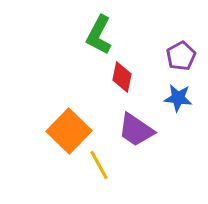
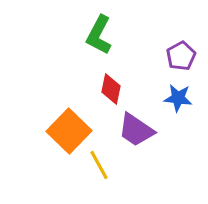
red diamond: moved 11 px left, 12 px down
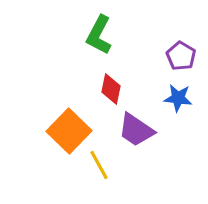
purple pentagon: rotated 12 degrees counterclockwise
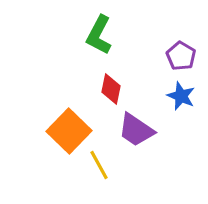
blue star: moved 3 px right, 2 px up; rotated 16 degrees clockwise
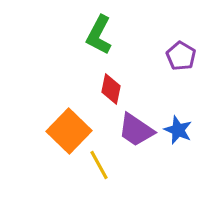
blue star: moved 3 px left, 34 px down
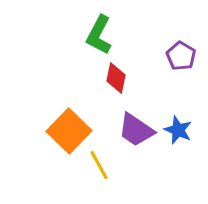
red diamond: moved 5 px right, 11 px up
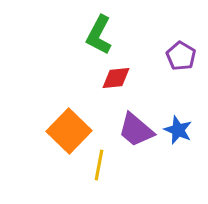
red diamond: rotated 72 degrees clockwise
purple trapezoid: rotated 6 degrees clockwise
yellow line: rotated 40 degrees clockwise
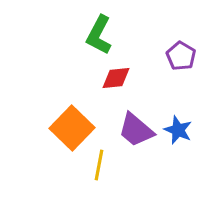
orange square: moved 3 px right, 3 px up
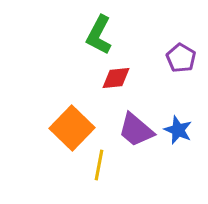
purple pentagon: moved 2 px down
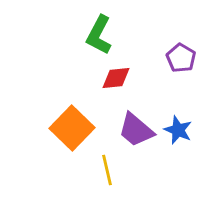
yellow line: moved 8 px right, 5 px down; rotated 24 degrees counterclockwise
